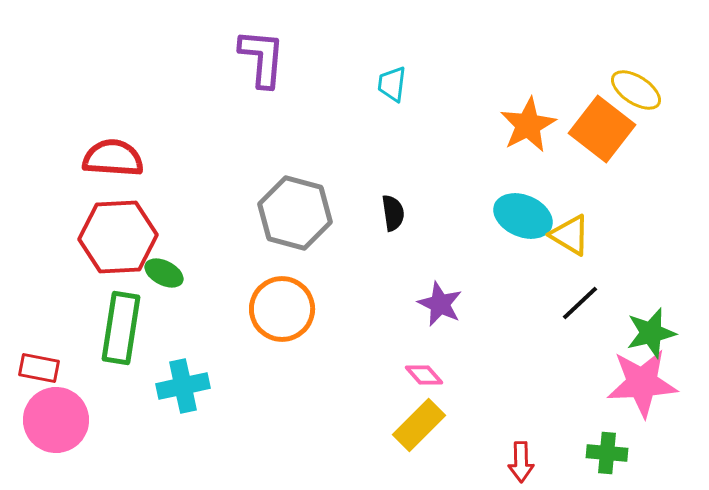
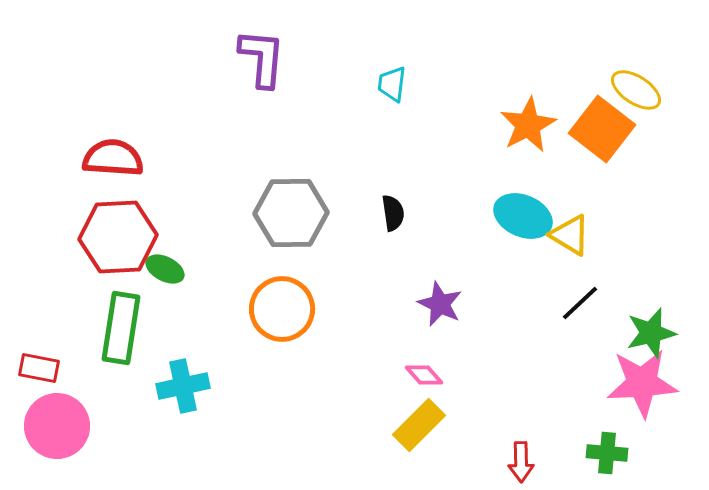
gray hexagon: moved 4 px left; rotated 16 degrees counterclockwise
green ellipse: moved 1 px right, 4 px up
pink circle: moved 1 px right, 6 px down
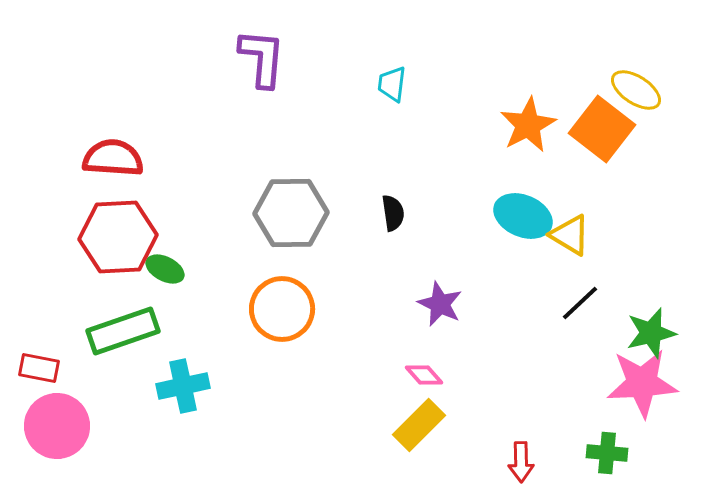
green rectangle: moved 2 px right, 3 px down; rotated 62 degrees clockwise
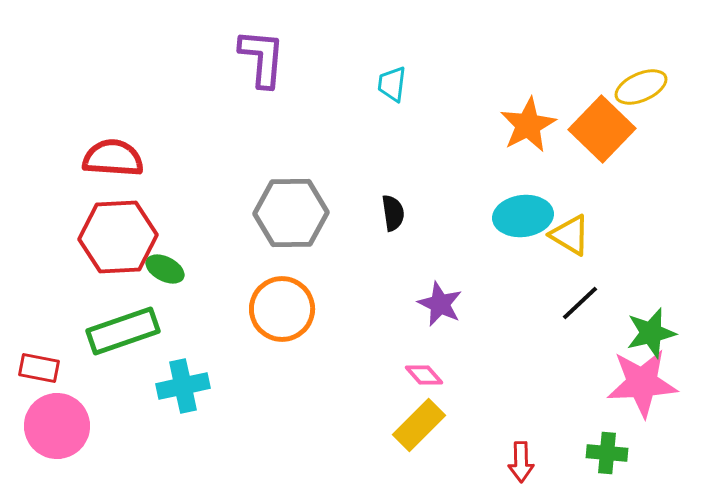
yellow ellipse: moved 5 px right, 3 px up; rotated 57 degrees counterclockwise
orange square: rotated 6 degrees clockwise
cyan ellipse: rotated 30 degrees counterclockwise
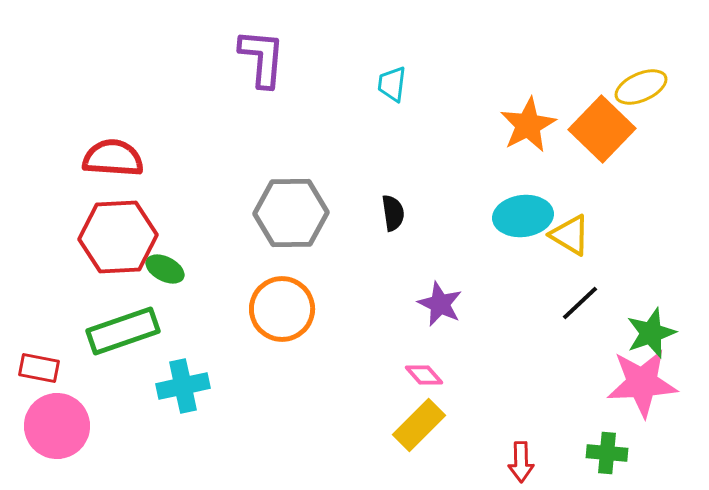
green star: rotated 6 degrees counterclockwise
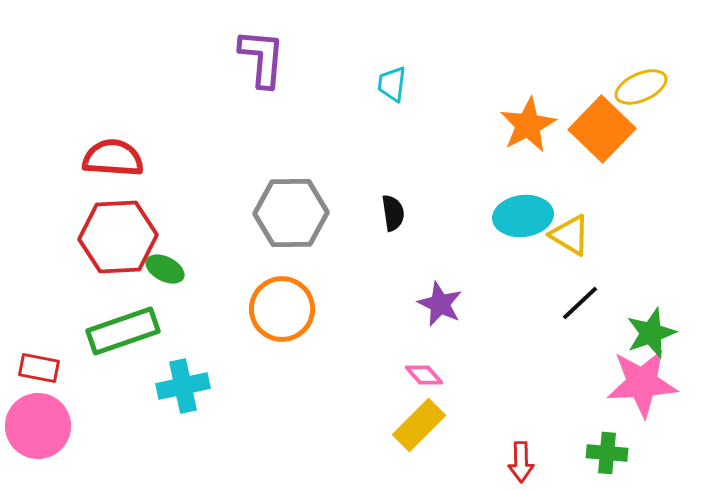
pink circle: moved 19 px left
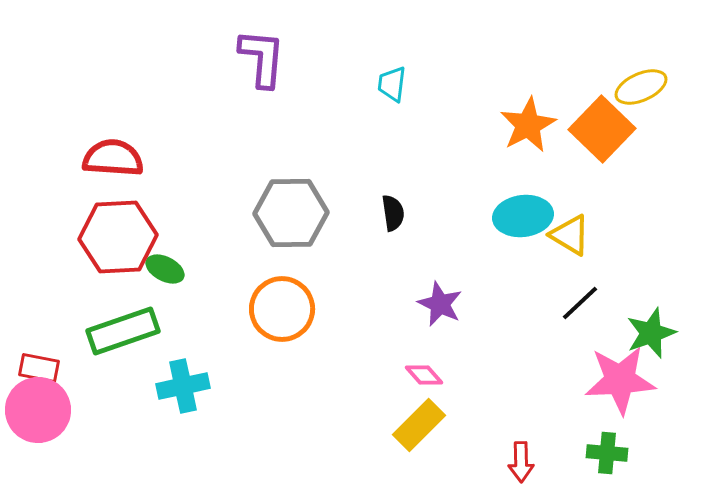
pink star: moved 22 px left, 3 px up
pink circle: moved 16 px up
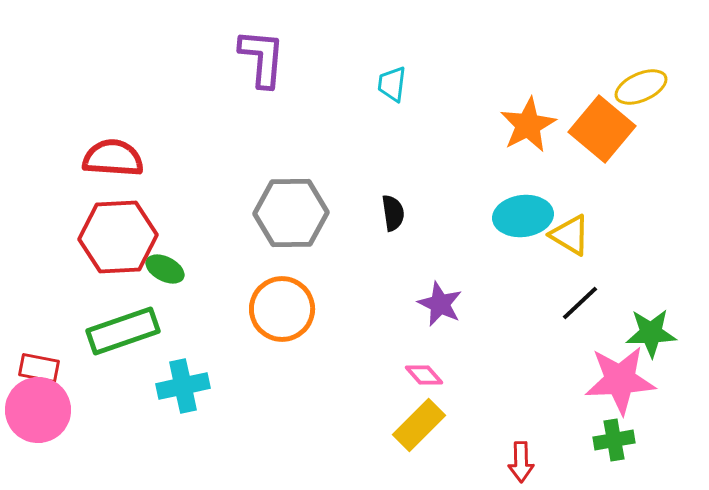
orange square: rotated 4 degrees counterclockwise
green star: rotated 18 degrees clockwise
green cross: moved 7 px right, 13 px up; rotated 15 degrees counterclockwise
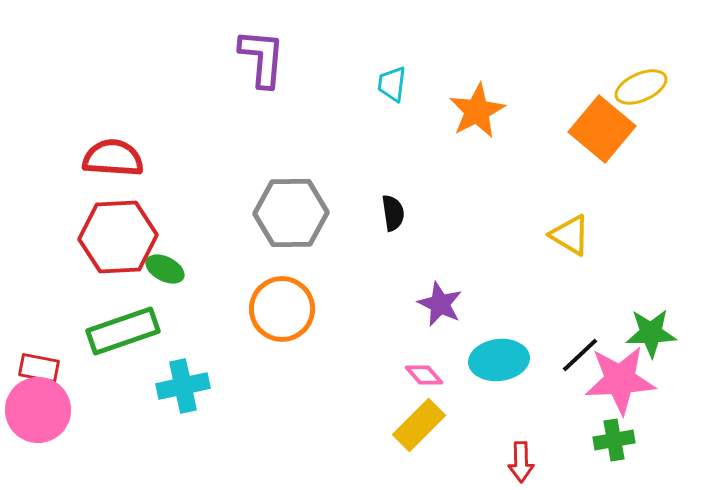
orange star: moved 51 px left, 14 px up
cyan ellipse: moved 24 px left, 144 px down
black line: moved 52 px down
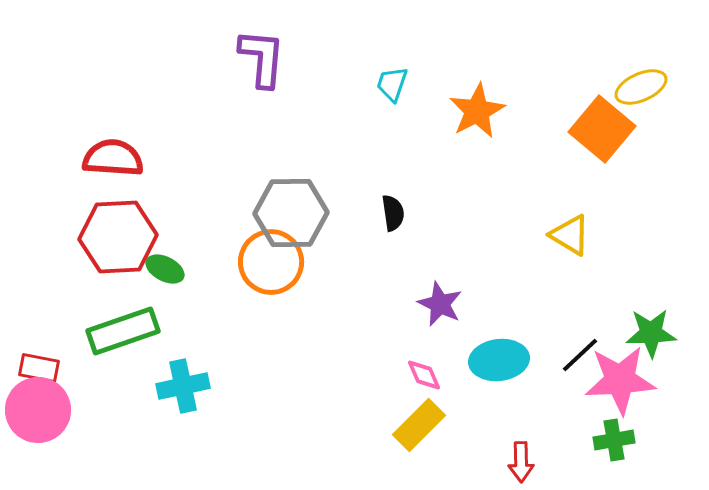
cyan trapezoid: rotated 12 degrees clockwise
orange circle: moved 11 px left, 47 px up
pink diamond: rotated 18 degrees clockwise
